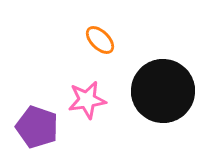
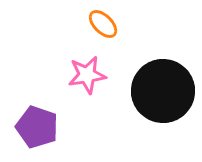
orange ellipse: moved 3 px right, 16 px up
pink star: moved 25 px up
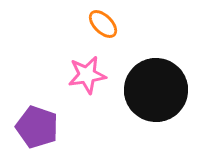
black circle: moved 7 px left, 1 px up
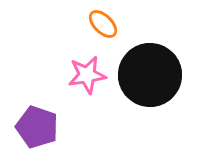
black circle: moved 6 px left, 15 px up
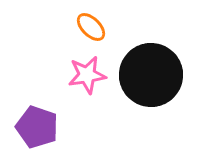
orange ellipse: moved 12 px left, 3 px down
black circle: moved 1 px right
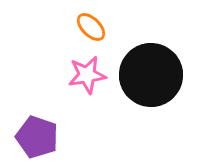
purple pentagon: moved 10 px down
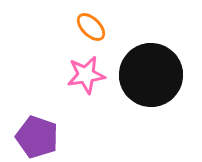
pink star: moved 1 px left
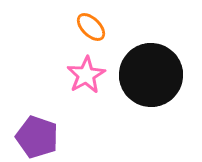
pink star: rotated 21 degrees counterclockwise
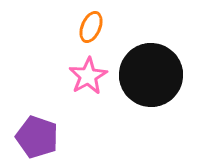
orange ellipse: rotated 68 degrees clockwise
pink star: moved 2 px right, 1 px down
